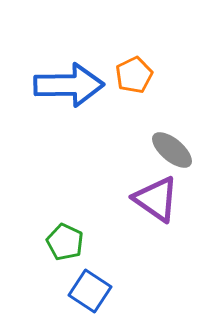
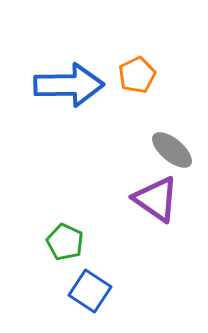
orange pentagon: moved 3 px right
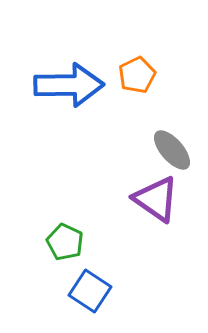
gray ellipse: rotated 9 degrees clockwise
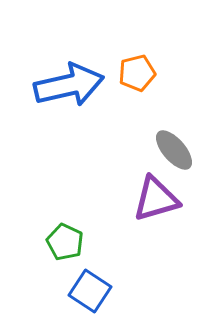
orange pentagon: moved 2 px up; rotated 12 degrees clockwise
blue arrow: rotated 12 degrees counterclockwise
gray ellipse: moved 2 px right
purple triangle: rotated 51 degrees counterclockwise
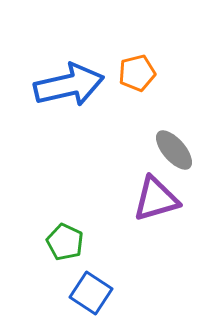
blue square: moved 1 px right, 2 px down
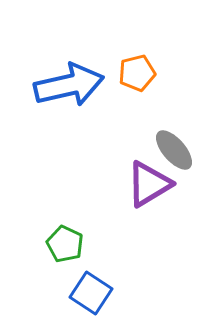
purple triangle: moved 7 px left, 15 px up; rotated 15 degrees counterclockwise
green pentagon: moved 2 px down
